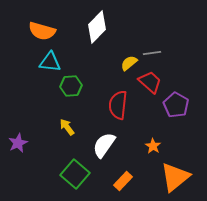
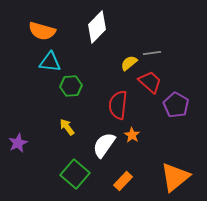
orange star: moved 21 px left, 11 px up
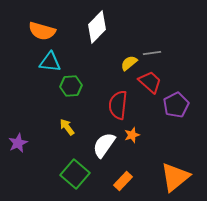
purple pentagon: rotated 15 degrees clockwise
orange star: rotated 21 degrees clockwise
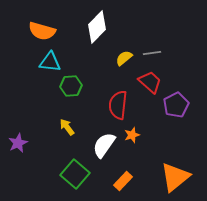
yellow semicircle: moved 5 px left, 5 px up
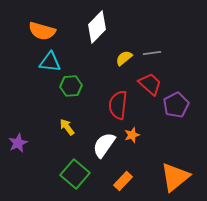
red trapezoid: moved 2 px down
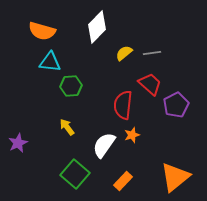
yellow semicircle: moved 5 px up
red semicircle: moved 5 px right
